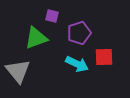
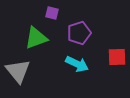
purple square: moved 3 px up
red square: moved 13 px right
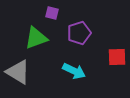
cyan arrow: moved 3 px left, 7 px down
gray triangle: moved 1 px down; rotated 20 degrees counterclockwise
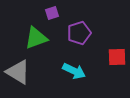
purple square: rotated 32 degrees counterclockwise
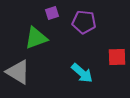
purple pentagon: moved 5 px right, 11 px up; rotated 25 degrees clockwise
cyan arrow: moved 8 px right, 2 px down; rotated 15 degrees clockwise
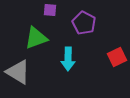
purple square: moved 2 px left, 3 px up; rotated 24 degrees clockwise
purple pentagon: moved 1 px down; rotated 20 degrees clockwise
red square: rotated 24 degrees counterclockwise
cyan arrow: moved 14 px left, 14 px up; rotated 50 degrees clockwise
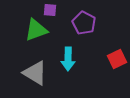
green triangle: moved 8 px up
red square: moved 2 px down
gray triangle: moved 17 px right, 1 px down
